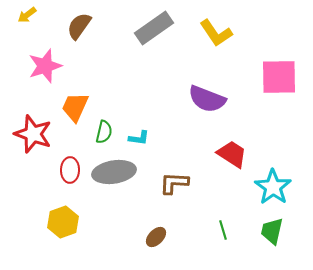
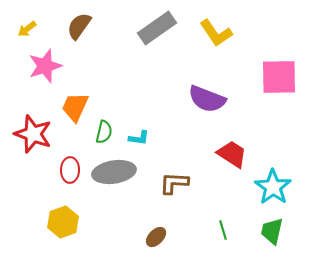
yellow arrow: moved 14 px down
gray rectangle: moved 3 px right
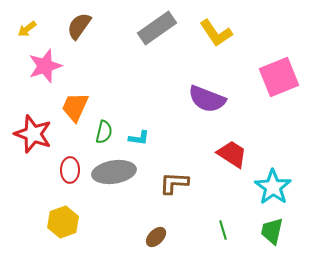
pink square: rotated 21 degrees counterclockwise
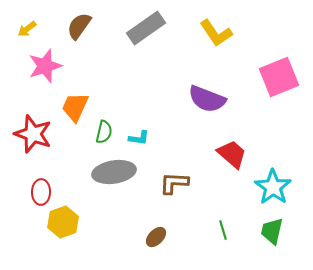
gray rectangle: moved 11 px left
red trapezoid: rotated 8 degrees clockwise
red ellipse: moved 29 px left, 22 px down
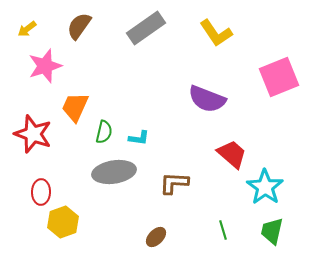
cyan star: moved 8 px left
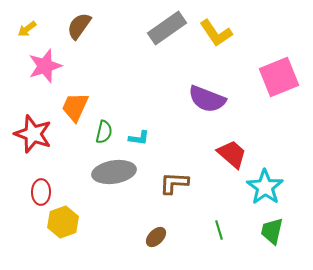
gray rectangle: moved 21 px right
green line: moved 4 px left
